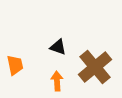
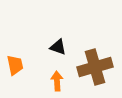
brown cross: rotated 24 degrees clockwise
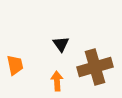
black triangle: moved 3 px right, 3 px up; rotated 36 degrees clockwise
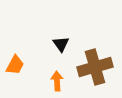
orange trapezoid: rotated 40 degrees clockwise
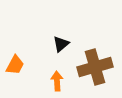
black triangle: rotated 24 degrees clockwise
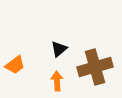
black triangle: moved 2 px left, 5 px down
orange trapezoid: rotated 25 degrees clockwise
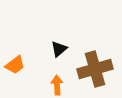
brown cross: moved 2 px down
orange arrow: moved 4 px down
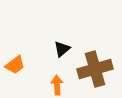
black triangle: moved 3 px right
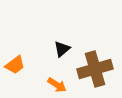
orange arrow: rotated 126 degrees clockwise
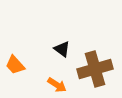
black triangle: rotated 42 degrees counterclockwise
orange trapezoid: rotated 85 degrees clockwise
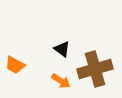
orange trapezoid: rotated 20 degrees counterclockwise
orange arrow: moved 4 px right, 4 px up
